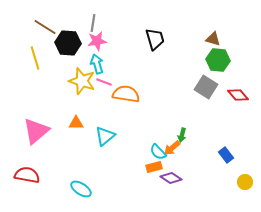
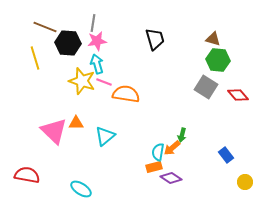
brown line: rotated 10 degrees counterclockwise
pink triangle: moved 18 px right; rotated 36 degrees counterclockwise
cyan semicircle: rotated 54 degrees clockwise
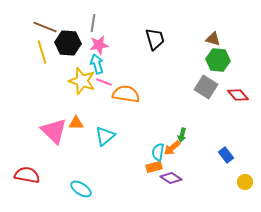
pink star: moved 2 px right, 4 px down
yellow line: moved 7 px right, 6 px up
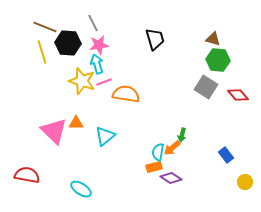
gray line: rotated 36 degrees counterclockwise
pink line: rotated 42 degrees counterclockwise
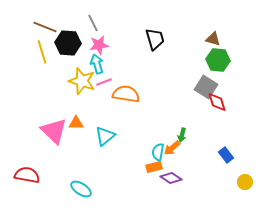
red diamond: moved 21 px left, 7 px down; rotated 25 degrees clockwise
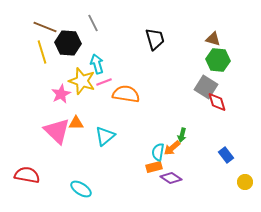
pink star: moved 38 px left, 49 px down; rotated 18 degrees counterclockwise
pink triangle: moved 3 px right
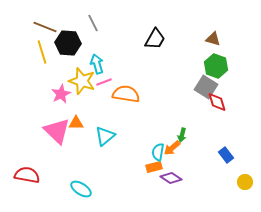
black trapezoid: rotated 45 degrees clockwise
green hexagon: moved 2 px left, 6 px down; rotated 15 degrees clockwise
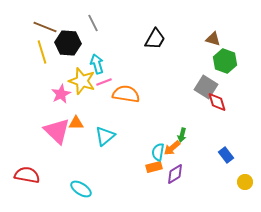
green hexagon: moved 9 px right, 5 px up
purple diamond: moved 4 px right, 4 px up; rotated 65 degrees counterclockwise
